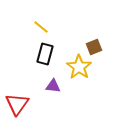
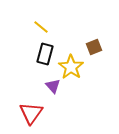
yellow star: moved 8 px left
purple triangle: rotated 42 degrees clockwise
red triangle: moved 14 px right, 9 px down
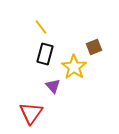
yellow line: rotated 14 degrees clockwise
yellow star: moved 3 px right
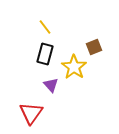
yellow line: moved 4 px right
purple triangle: moved 2 px left, 1 px up
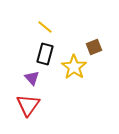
yellow line: rotated 14 degrees counterclockwise
purple triangle: moved 19 px left, 7 px up
red triangle: moved 3 px left, 8 px up
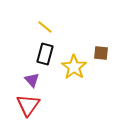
brown square: moved 7 px right, 6 px down; rotated 28 degrees clockwise
purple triangle: moved 2 px down
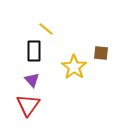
yellow line: moved 1 px right, 2 px down
black rectangle: moved 11 px left, 3 px up; rotated 15 degrees counterclockwise
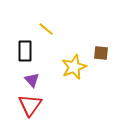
black rectangle: moved 9 px left
yellow star: rotated 15 degrees clockwise
red triangle: moved 2 px right
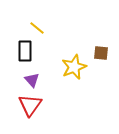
yellow line: moved 9 px left, 1 px up
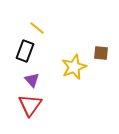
black rectangle: rotated 20 degrees clockwise
